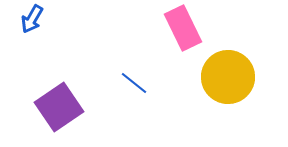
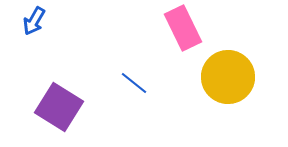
blue arrow: moved 2 px right, 2 px down
purple square: rotated 24 degrees counterclockwise
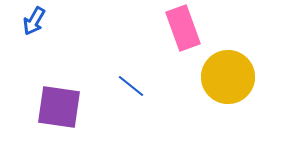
pink rectangle: rotated 6 degrees clockwise
blue line: moved 3 px left, 3 px down
purple square: rotated 24 degrees counterclockwise
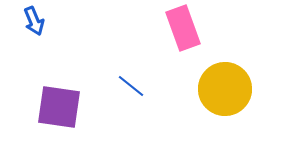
blue arrow: rotated 52 degrees counterclockwise
yellow circle: moved 3 px left, 12 px down
